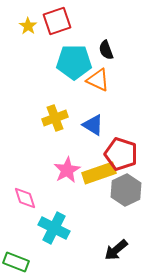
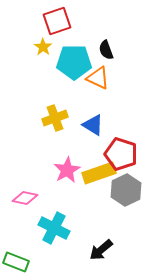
yellow star: moved 15 px right, 21 px down
orange triangle: moved 2 px up
pink diamond: rotated 60 degrees counterclockwise
black arrow: moved 15 px left
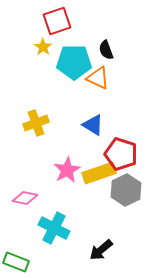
yellow cross: moved 19 px left, 5 px down
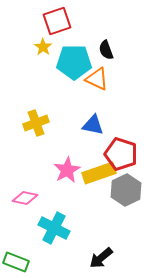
orange triangle: moved 1 px left, 1 px down
blue triangle: rotated 20 degrees counterclockwise
black arrow: moved 8 px down
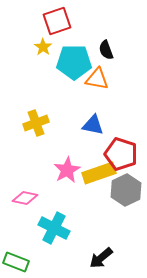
orange triangle: rotated 15 degrees counterclockwise
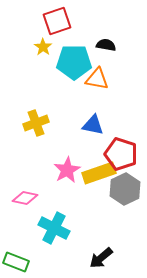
black semicircle: moved 5 px up; rotated 120 degrees clockwise
gray hexagon: moved 1 px left, 1 px up
